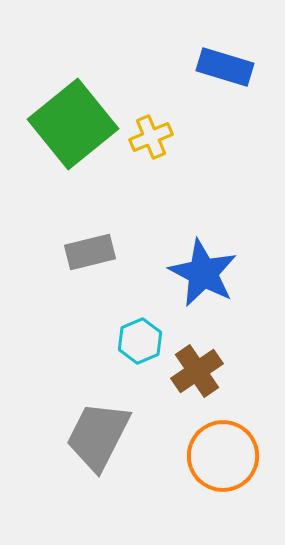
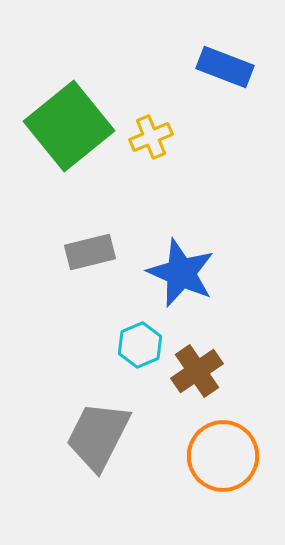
blue rectangle: rotated 4 degrees clockwise
green square: moved 4 px left, 2 px down
blue star: moved 22 px left; rotated 4 degrees counterclockwise
cyan hexagon: moved 4 px down
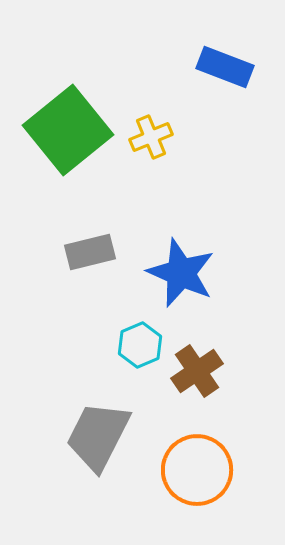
green square: moved 1 px left, 4 px down
orange circle: moved 26 px left, 14 px down
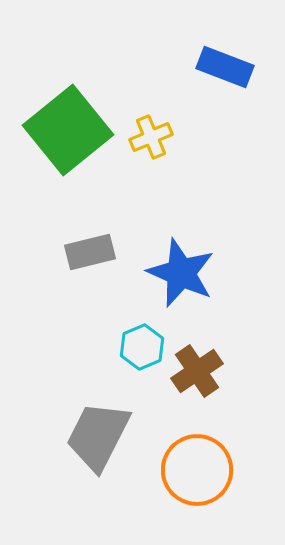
cyan hexagon: moved 2 px right, 2 px down
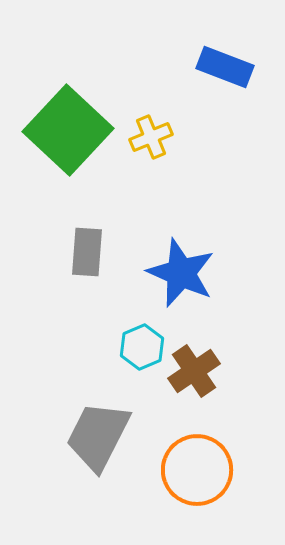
green square: rotated 8 degrees counterclockwise
gray rectangle: moved 3 px left; rotated 72 degrees counterclockwise
brown cross: moved 3 px left
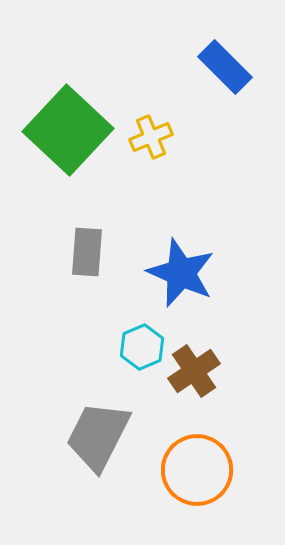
blue rectangle: rotated 24 degrees clockwise
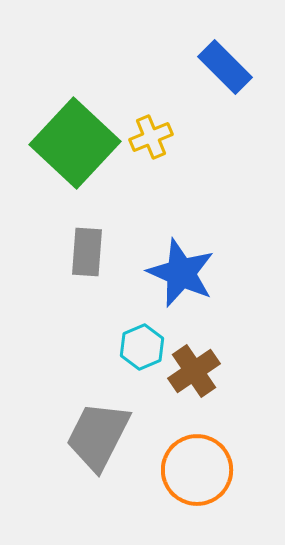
green square: moved 7 px right, 13 px down
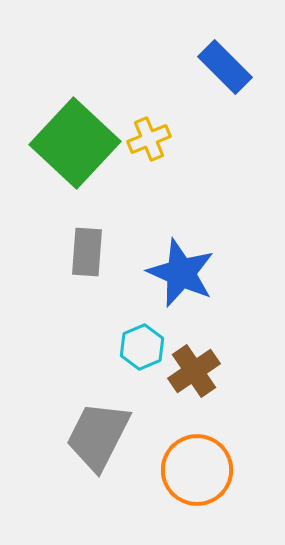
yellow cross: moved 2 px left, 2 px down
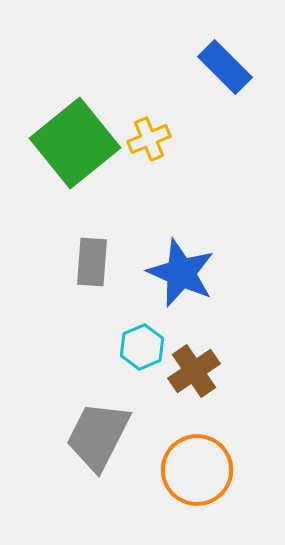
green square: rotated 8 degrees clockwise
gray rectangle: moved 5 px right, 10 px down
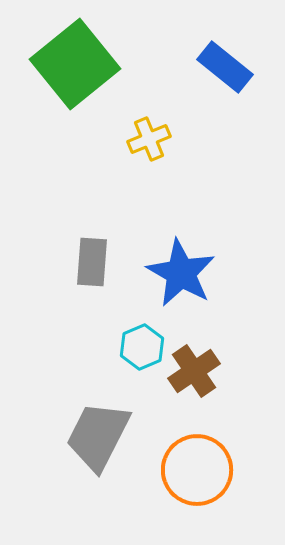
blue rectangle: rotated 6 degrees counterclockwise
green square: moved 79 px up
blue star: rotated 6 degrees clockwise
